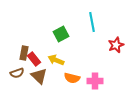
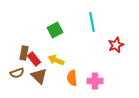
green square: moved 6 px left, 4 px up
orange semicircle: rotated 70 degrees clockwise
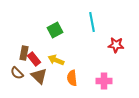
red star: rotated 28 degrees clockwise
brown semicircle: rotated 64 degrees clockwise
pink cross: moved 9 px right
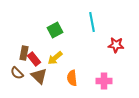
yellow arrow: moved 1 px left, 2 px up; rotated 63 degrees counterclockwise
